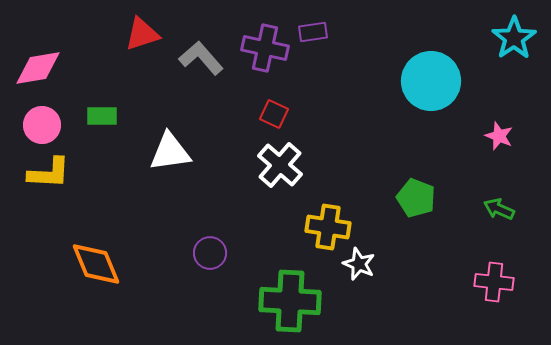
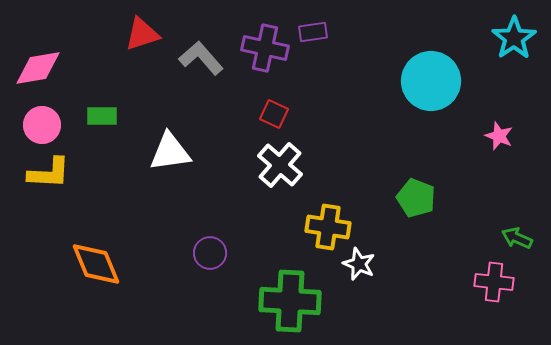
green arrow: moved 18 px right, 29 px down
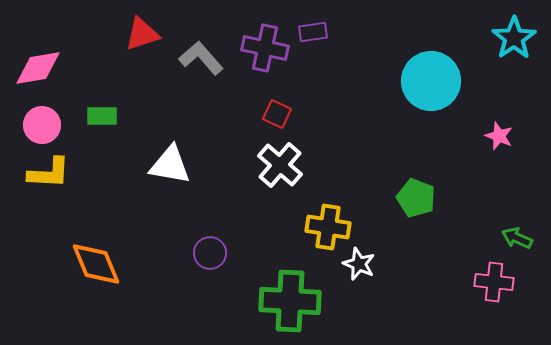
red square: moved 3 px right
white triangle: moved 13 px down; rotated 18 degrees clockwise
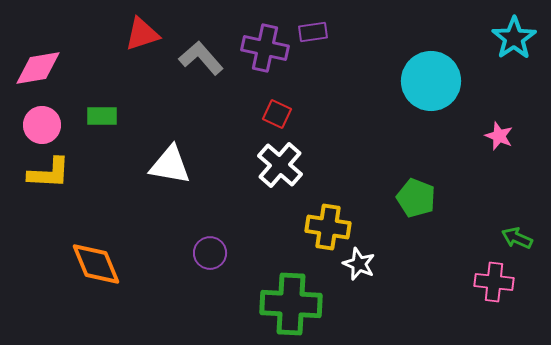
green cross: moved 1 px right, 3 px down
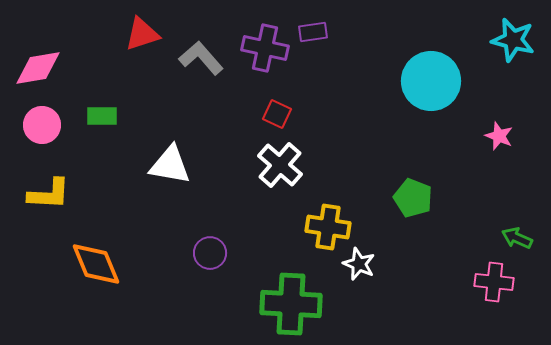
cyan star: moved 1 px left, 2 px down; rotated 24 degrees counterclockwise
yellow L-shape: moved 21 px down
green pentagon: moved 3 px left
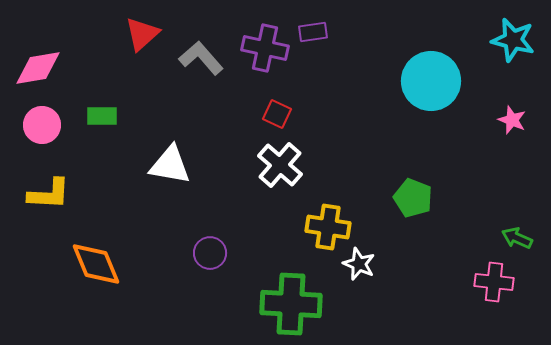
red triangle: rotated 24 degrees counterclockwise
pink star: moved 13 px right, 16 px up
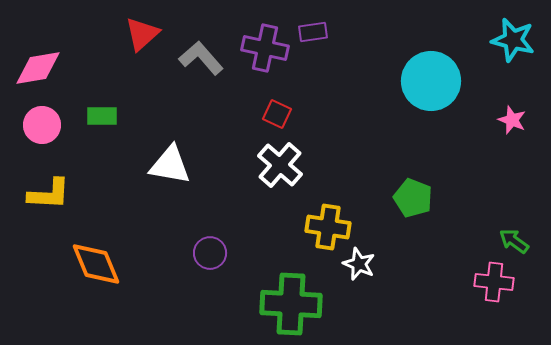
green arrow: moved 3 px left, 3 px down; rotated 12 degrees clockwise
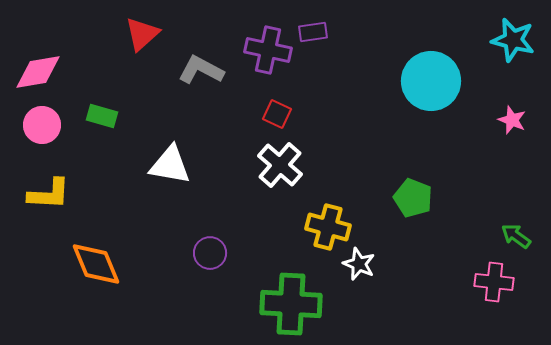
purple cross: moved 3 px right, 2 px down
gray L-shape: moved 12 px down; rotated 21 degrees counterclockwise
pink diamond: moved 4 px down
green rectangle: rotated 16 degrees clockwise
yellow cross: rotated 6 degrees clockwise
green arrow: moved 2 px right, 5 px up
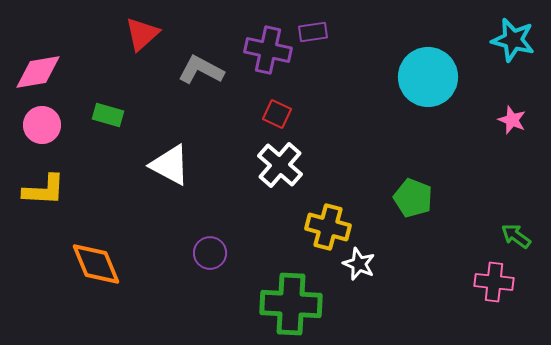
cyan circle: moved 3 px left, 4 px up
green rectangle: moved 6 px right, 1 px up
white triangle: rotated 18 degrees clockwise
yellow L-shape: moved 5 px left, 4 px up
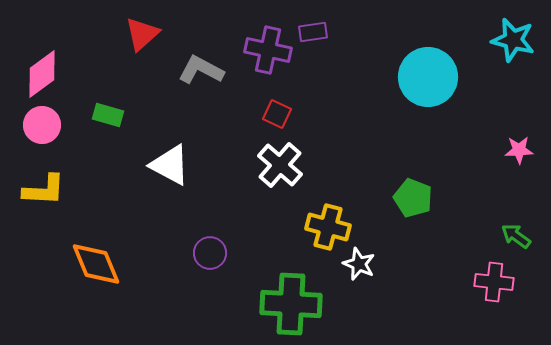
pink diamond: moved 4 px right, 2 px down; rotated 27 degrees counterclockwise
pink star: moved 7 px right, 30 px down; rotated 24 degrees counterclockwise
